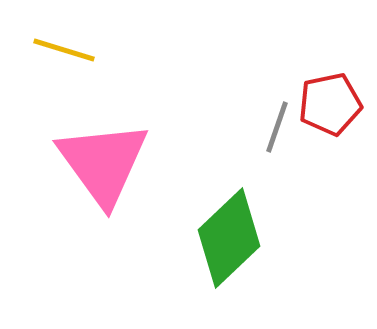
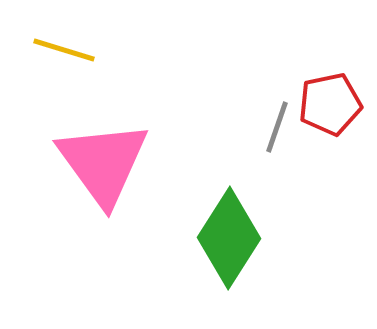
green diamond: rotated 14 degrees counterclockwise
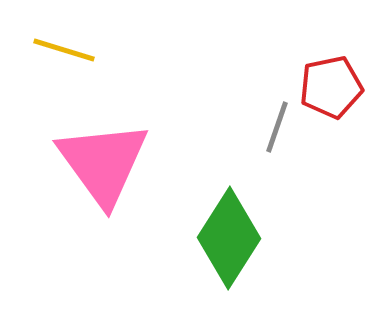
red pentagon: moved 1 px right, 17 px up
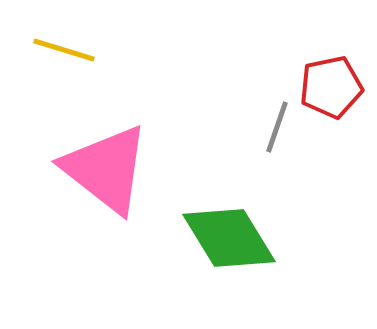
pink triangle: moved 3 px right, 6 px down; rotated 16 degrees counterclockwise
green diamond: rotated 64 degrees counterclockwise
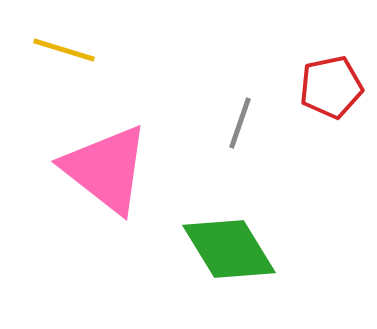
gray line: moved 37 px left, 4 px up
green diamond: moved 11 px down
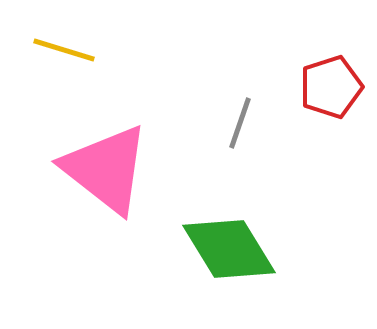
red pentagon: rotated 6 degrees counterclockwise
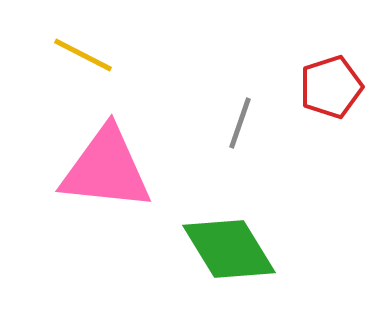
yellow line: moved 19 px right, 5 px down; rotated 10 degrees clockwise
pink triangle: rotated 32 degrees counterclockwise
